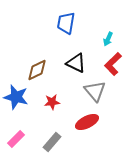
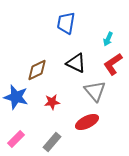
red L-shape: rotated 10 degrees clockwise
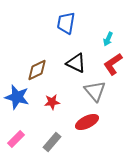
blue star: moved 1 px right
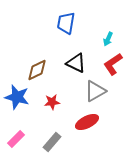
gray triangle: rotated 40 degrees clockwise
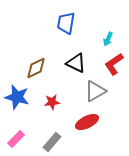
red L-shape: moved 1 px right
brown diamond: moved 1 px left, 2 px up
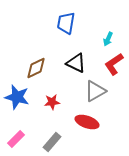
red ellipse: rotated 45 degrees clockwise
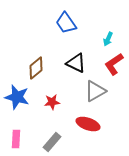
blue trapezoid: rotated 45 degrees counterclockwise
brown diamond: rotated 15 degrees counterclockwise
red ellipse: moved 1 px right, 2 px down
pink rectangle: rotated 42 degrees counterclockwise
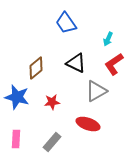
gray triangle: moved 1 px right
